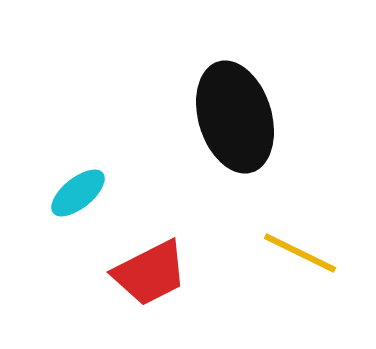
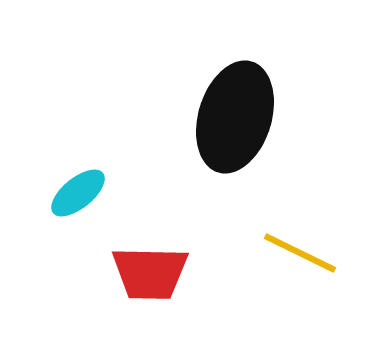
black ellipse: rotated 34 degrees clockwise
red trapezoid: rotated 28 degrees clockwise
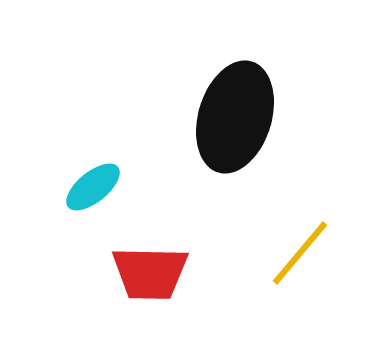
cyan ellipse: moved 15 px right, 6 px up
yellow line: rotated 76 degrees counterclockwise
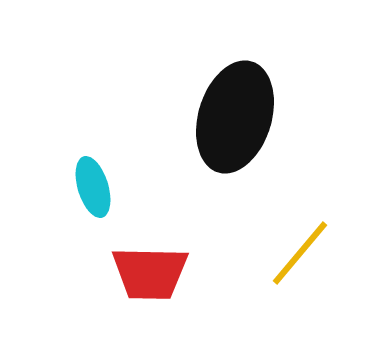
cyan ellipse: rotated 68 degrees counterclockwise
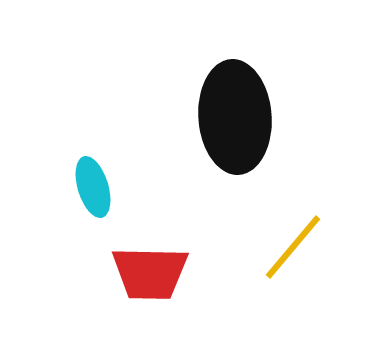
black ellipse: rotated 21 degrees counterclockwise
yellow line: moved 7 px left, 6 px up
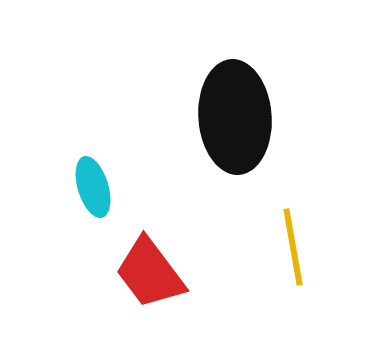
yellow line: rotated 50 degrees counterclockwise
red trapezoid: rotated 52 degrees clockwise
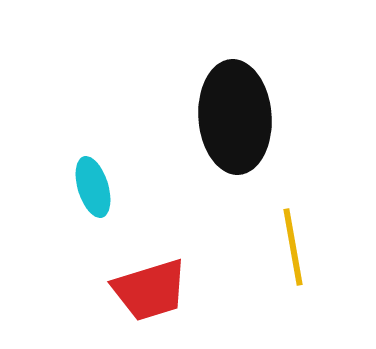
red trapezoid: moved 17 px down; rotated 70 degrees counterclockwise
